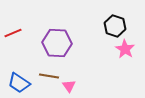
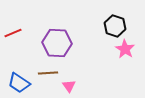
brown line: moved 1 px left, 3 px up; rotated 12 degrees counterclockwise
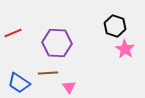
pink triangle: moved 1 px down
